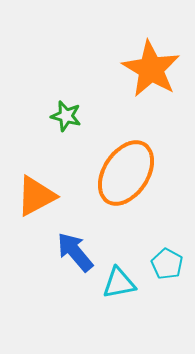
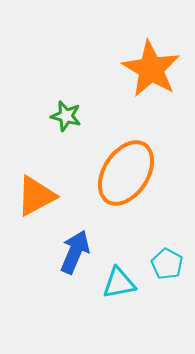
blue arrow: rotated 63 degrees clockwise
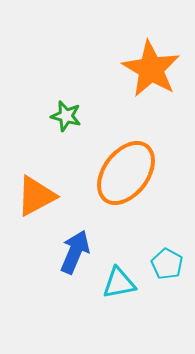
orange ellipse: rotated 4 degrees clockwise
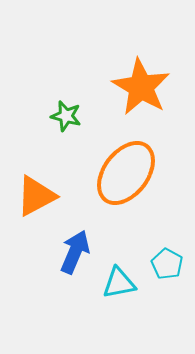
orange star: moved 10 px left, 18 px down
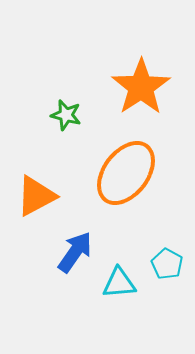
orange star: rotated 8 degrees clockwise
green star: moved 1 px up
blue arrow: rotated 12 degrees clockwise
cyan triangle: rotated 6 degrees clockwise
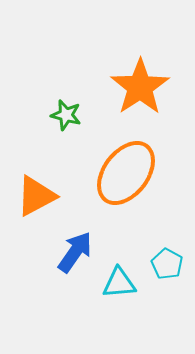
orange star: moved 1 px left
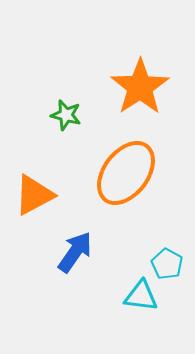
orange triangle: moved 2 px left, 1 px up
cyan triangle: moved 22 px right, 13 px down; rotated 12 degrees clockwise
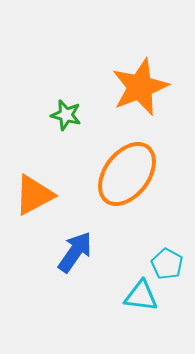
orange star: rotated 12 degrees clockwise
orange ellipse: moved 1 px right, 1 px down
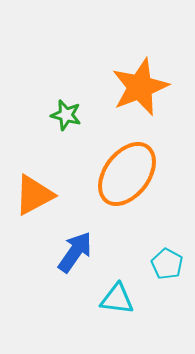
cyan triangle: moved 24 px left, 3 px down
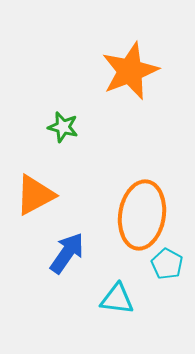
orange star: moved 10 px left, 16 px up
green star: moved 3 px left, 12 px down
orange ellipse: moved 15 px right, 41 px down; rotated 28 degrees counterclockwise
orange triangle: moved 1 px right
blue arrow: moved 8 px left, 1 px down
